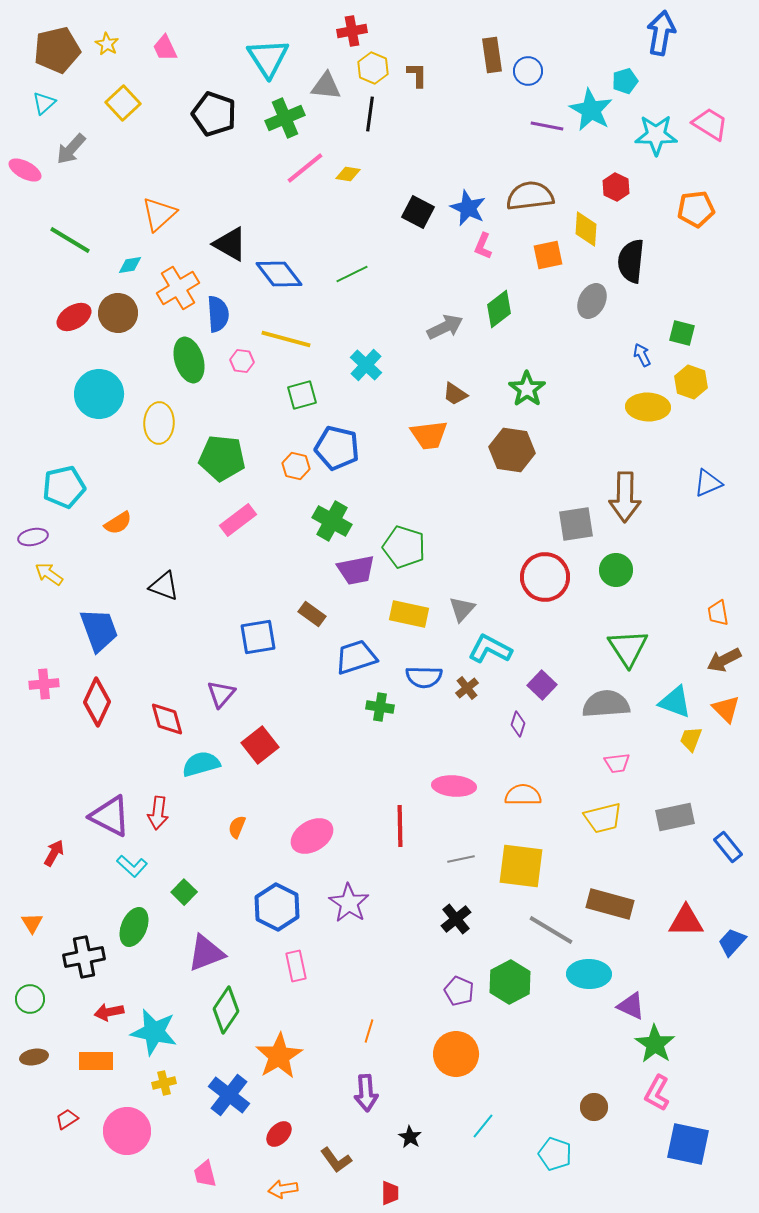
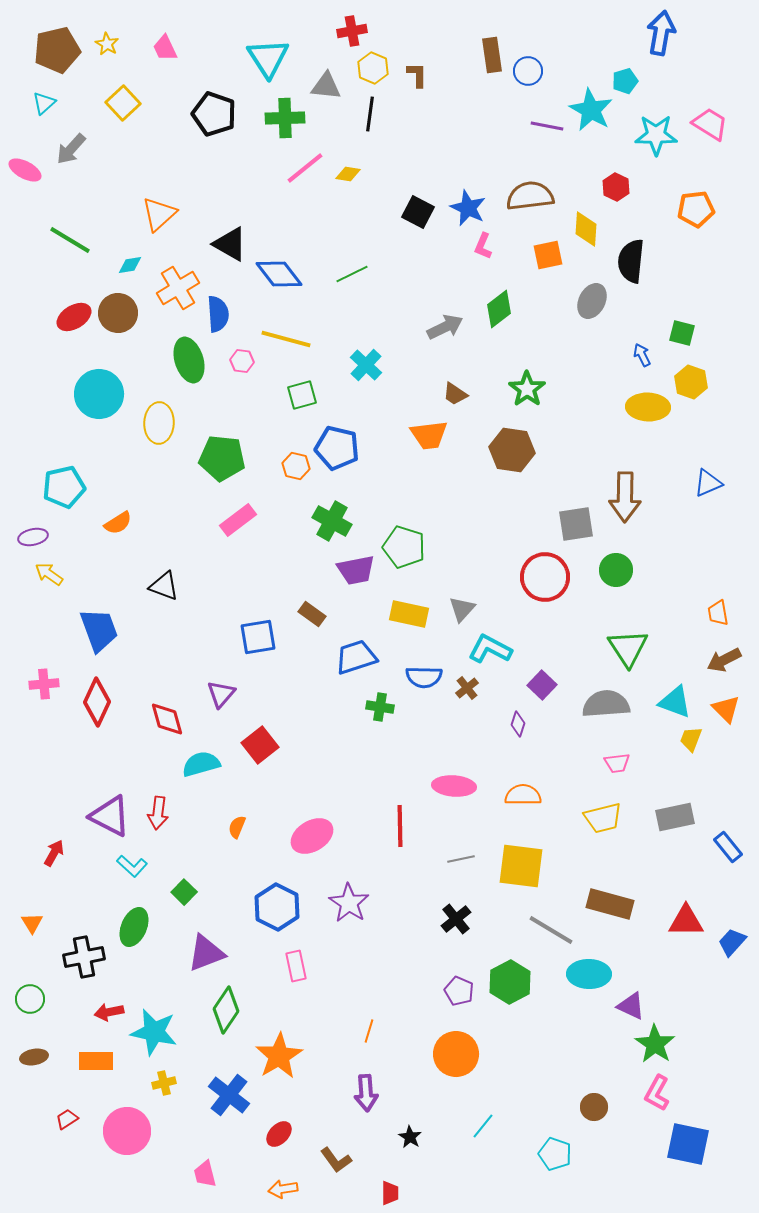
green cross at (285, 118): rotated 21 degrees clockwise
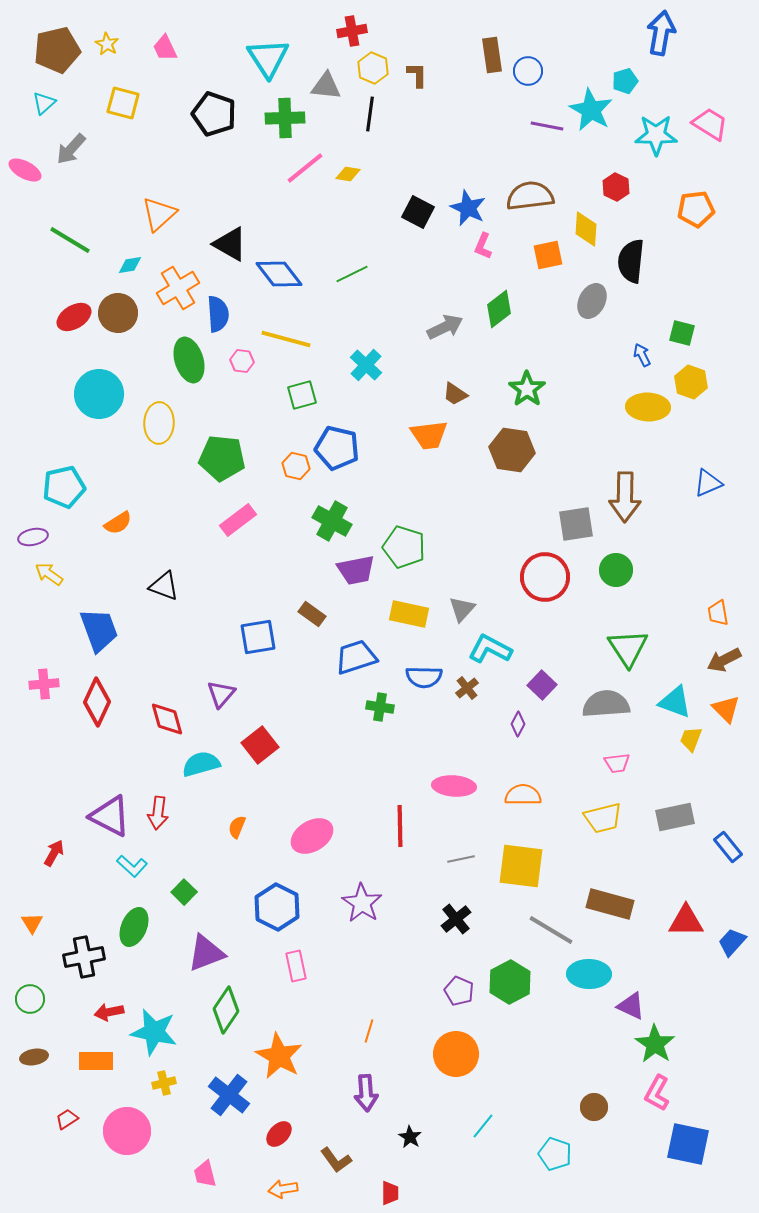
yellow square at (123, 103): rotated 32 degrees counterclockwise
purple diamond at (518, 724): rotated 10 degrees clockwise
purple star at (349, 903): moved 13 px right
orange star at (279, 1056): rotated 12 degrees counterclockwise
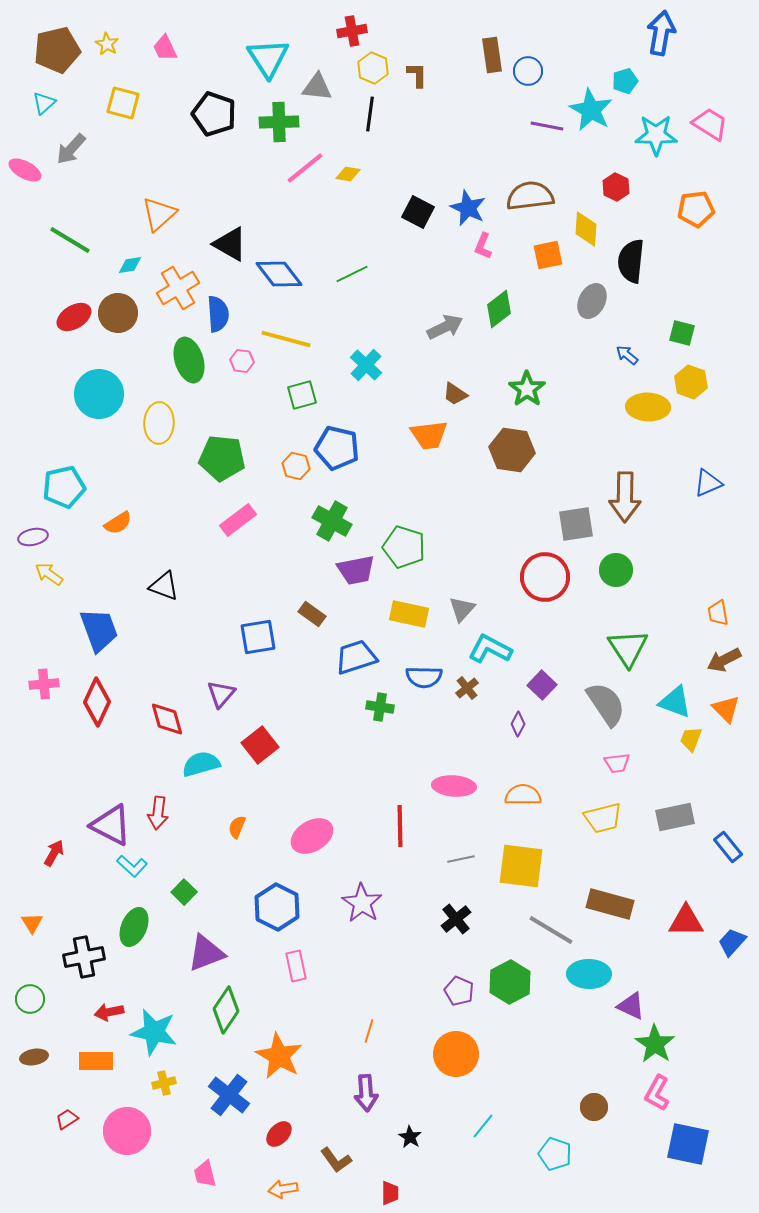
gray triangle at (326, 86): moved 9 px left, 1 px down
green cross at (285, 118): moved 6 px left, 4 px down
blue arrow at (642, 355): moved 15 px left; rotated 25 degrees counterclockwise
gray semicircle at (606, 704): rotated 60 degrees clockwise
purple triangle at (110, 816): moved 1 px right, 9 px down
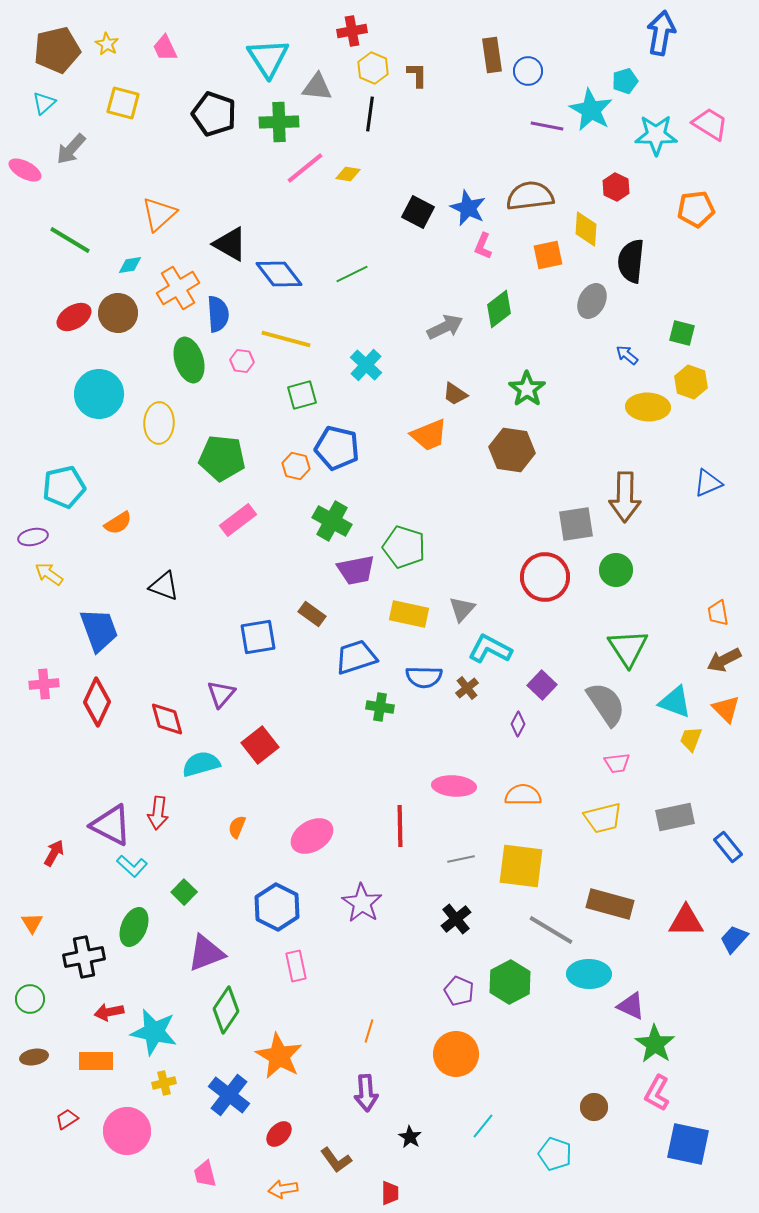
orange trapezoid at (429, 435): rotated 15 degrees counterclockwise
blue trapezoid at (732, 942): moved 2 px right, 3 px up
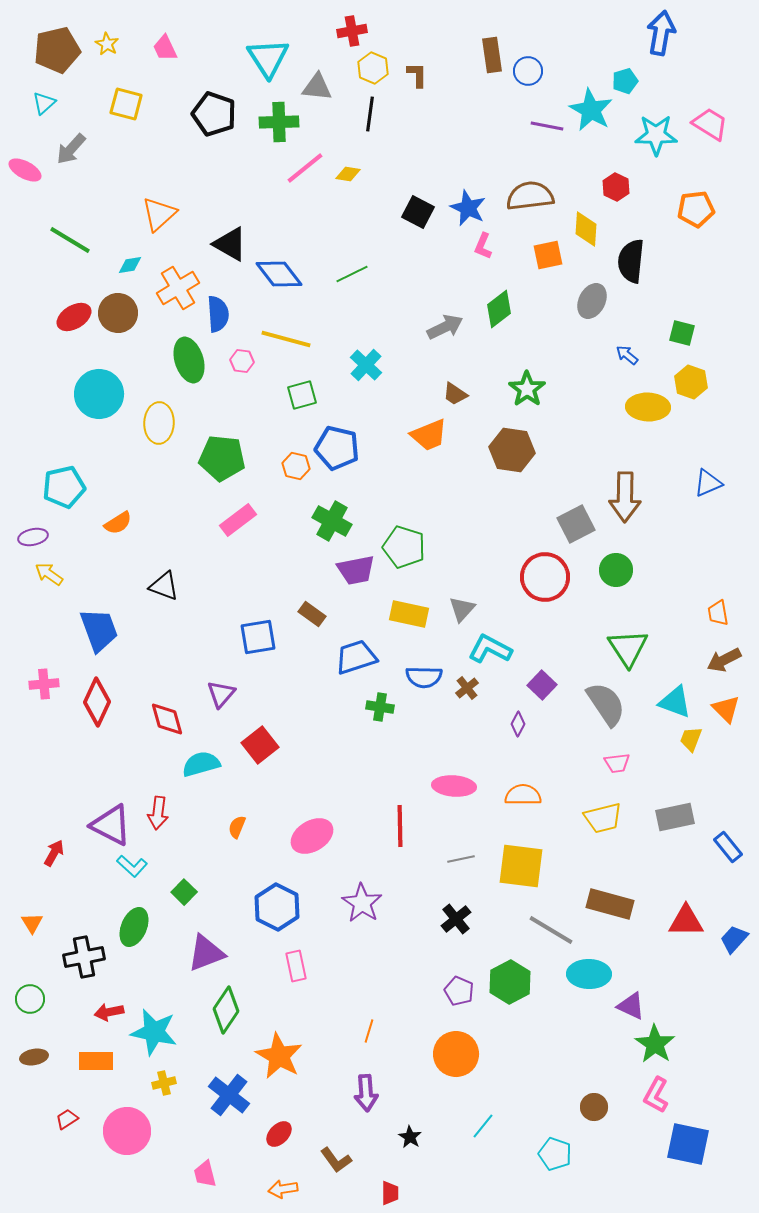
yellow square at (123, 103): moved 3 px right, 1 px down
gray square at (576, 524): rotated 18 degrees counterclockwise
pink L-shape at (657, 1093): moved 1 px left, 2 px down
